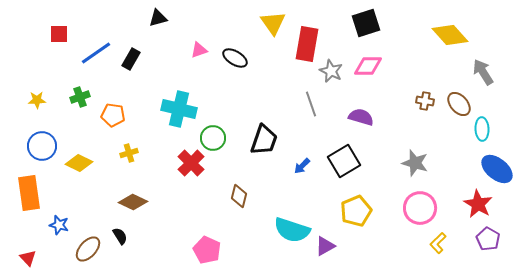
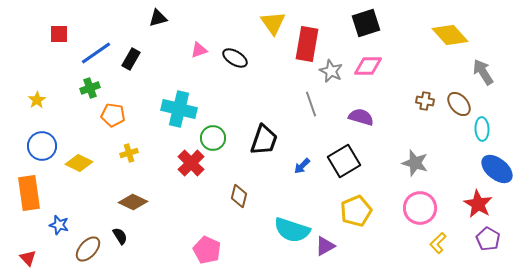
green cross at (80, 97): moved 10 px right, 9 px up
yellow star at (37, 100): rotated 30 degrees counterclockwise
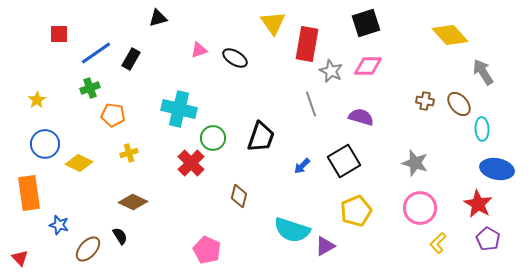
black trapezoid at (264, 140): moved 3 px left, 3 px up
blue circle at (42, 146): moved 3 px right, 2 px up
blue ellipse at (497, 169): rotated 28 degrees counterclockwise
red triangle at (28, 258): moved 8 px left
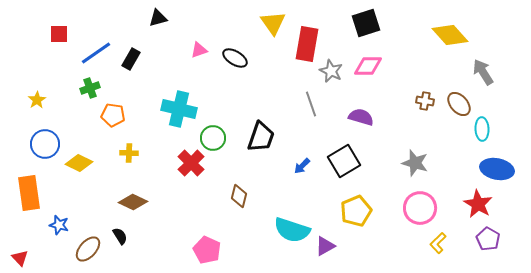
yellow cross at (129, 153): rotated 18 degrees clockwise
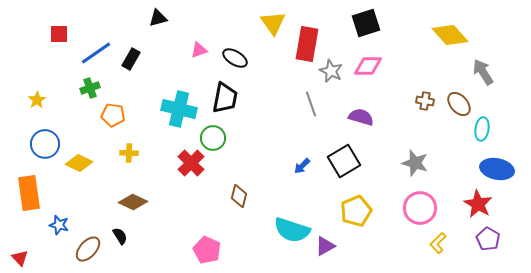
cyan ellipse at (482, 129): rotated 10 degrees clockwise
black trapezoid at (261, 137): moved 36 px left, 39 px up; rotated 8 degrees counterclockwise
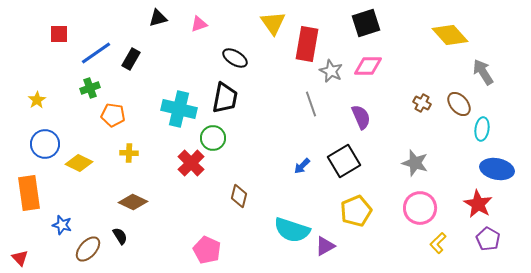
pink triangle at (199, 50): moved 26 px up
brown cross at (425, 101): moved 3 px left, 2 px down; rotated 18 degrees clockwise
purple semicircle at (361, 117): rotated 50 degrees clockwise
blue star at (59, 225): moved 3 px right
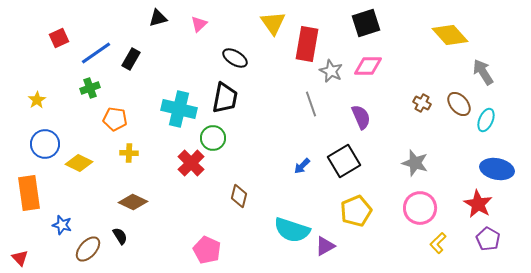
pink triangle at (199, 24): rotated 24 degrees counterclockwise
red square at (59, 34): moved 4 px down; rotated 24 degrees counterclockwise
orange pentagon at (113, 115): moved 2 px right, 4 px down
cyan ellipse at (482, 129): moved 4 px right, 9 px up; rotated 15 degrees clockwise
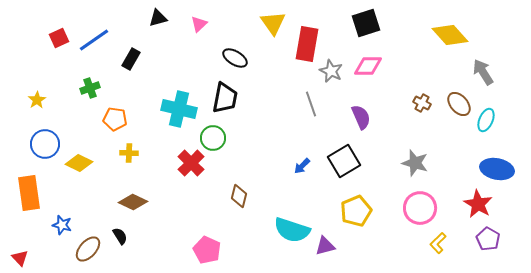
blue line at (96, 53): moved 2 px left, 13 px up
purple triangle at (325, 246): rotated 15 degrees clockwise
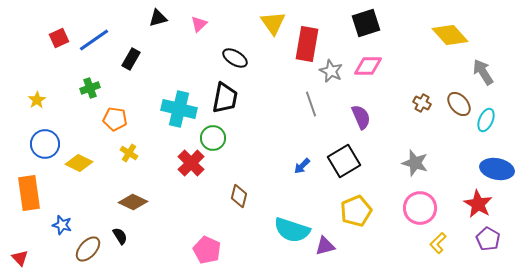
yellow cross at (129, 153): rotated 30 degrees clockwise
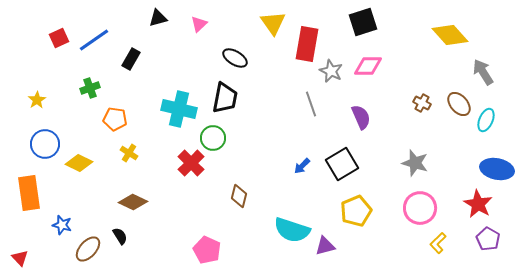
black square at (366, 23): moved 3 px left, 1 px up
black square at (344, 161): moved 2 px left, 3 px down
